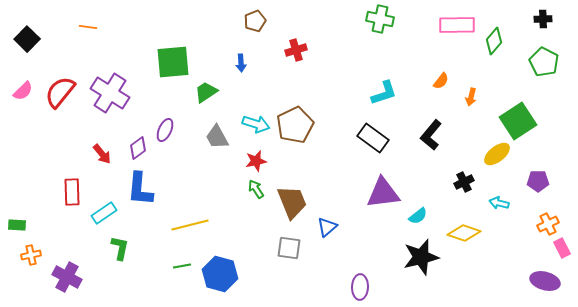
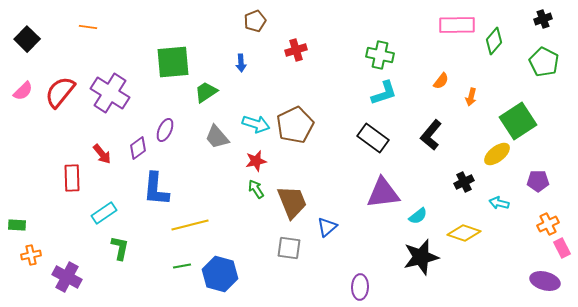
green cross at (380, 19): moved 36 px down
black cross at (543, 19): rotated 18 degrees counterclockwise
gray trapezoid at (217, 137): rotated 12 degrees counterclockwise
blue L-shape at (140, 189): moved 16 px right
red rectangle at (72, 192): moved 14 px up
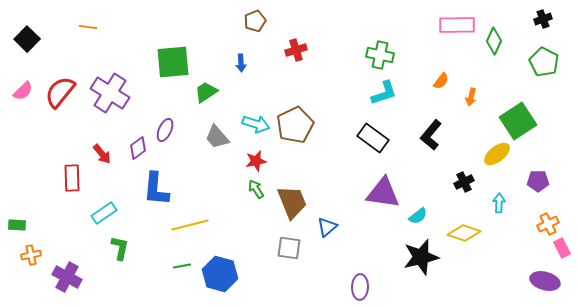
green diamond at (494, 41): rotated 16 degrees counterclockwise
purple triangle at (383, 193): rotated 15 degrees clockwise
cyan arrow at (499, 203): rotated 78 degrees clockwise
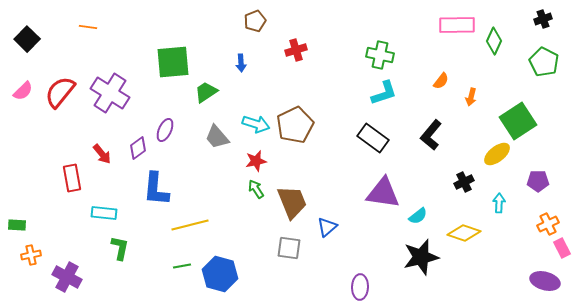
red rectangle at (72, 178): rotated 8 degrees counterclockwise
cyan rectangle at (104, 213): rotated 40 degrees clockwise
